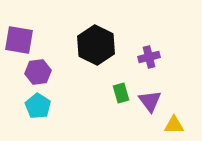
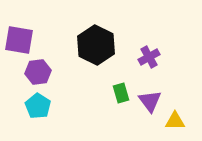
purple cross: rotated 15 degrees counterclockwise
yellow triangle: moved 1 px right, 4 px up
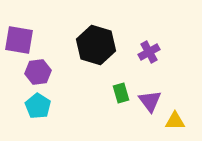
black hexagon: rotated 9 degrees counterclockwise
purple cross: moved 5 px up
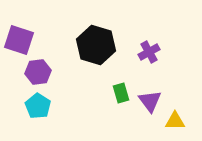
purple square: rotated 8 degrees clockwise
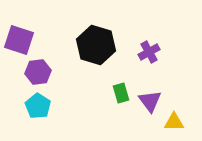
yellow triangle: moved 1 px left, 1 px down
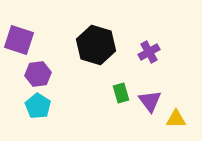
purple hexagon: moved 2 px down
yellow triangle: moved 2 px right, 3 px up
